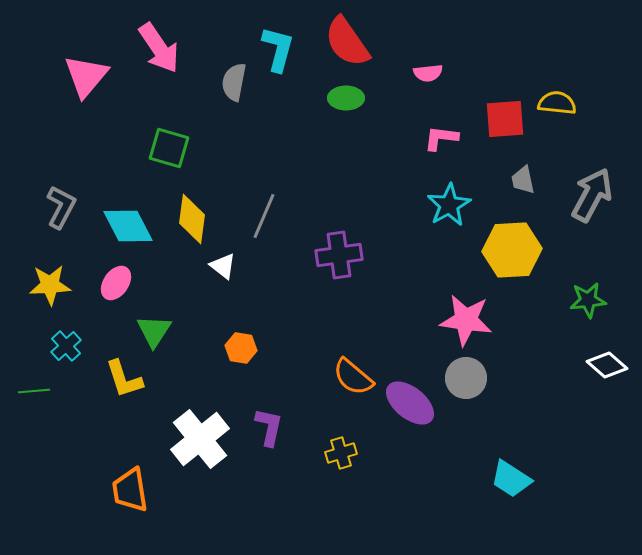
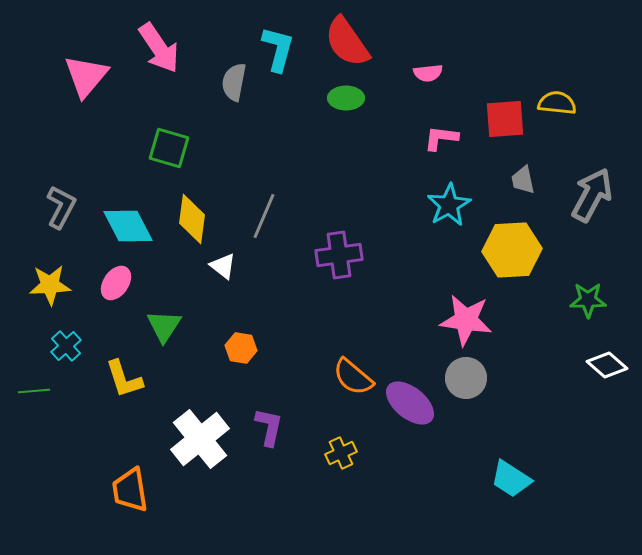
green star: rotated 6 degrees clockwise
green triangle: moved 10 px right, 5 px up
yellow cross: rotated 8 degrees counterclockwise
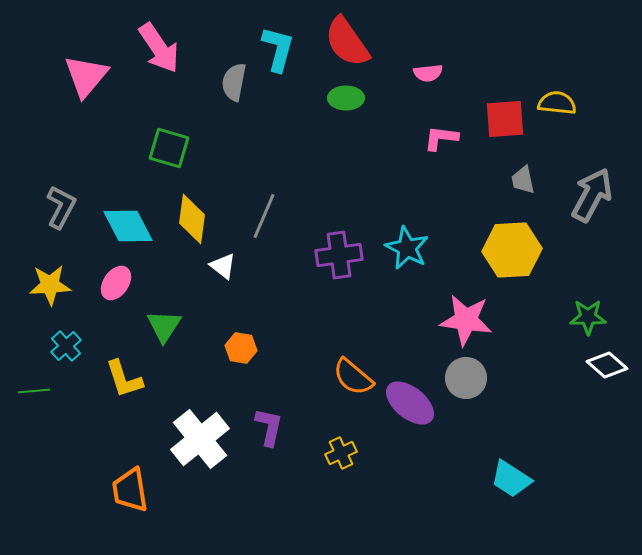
cyan star: moved 42 px left, 43 px down; rotated 15 degrees counterclockwise
green star: moved 17 px down
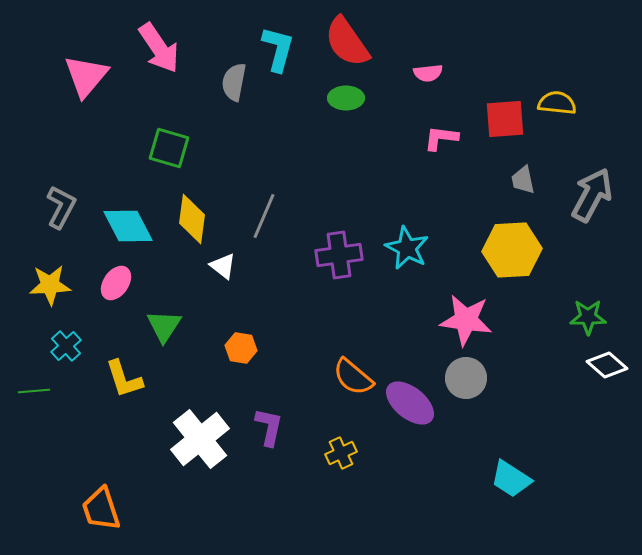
orange trapezoid: moved 29 px left, 19 px down; rotated 9 degrees counterclockwise
